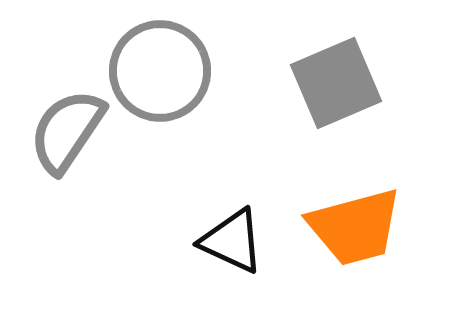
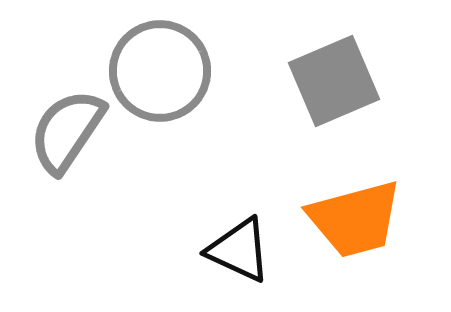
gray square: moved 2 px left, 2 px up
orange trapezoid: moved 8 px up
black triangle: moved 7 px right, 9 px down
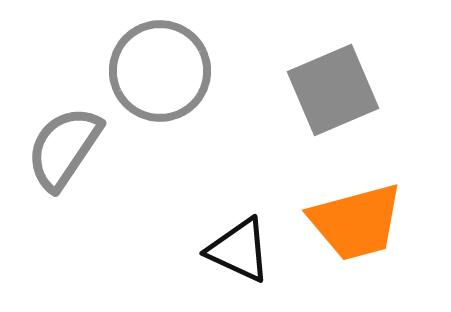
gray square: moved 1 px left, 9 px down
gray semicircle: moved 3 px left, 17 px down
orange trapezoid: moved 1 px right, 3 px down
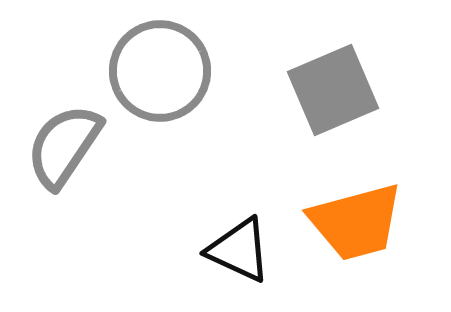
gray semicircle: moved 2 px up
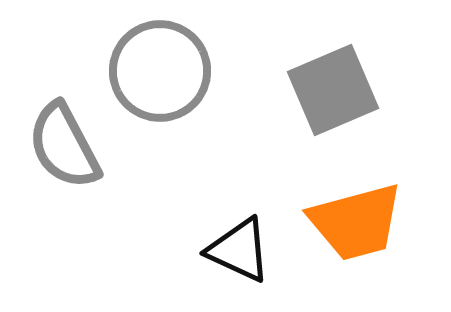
gray semicircle: rotated 62 degrees counterclockwise
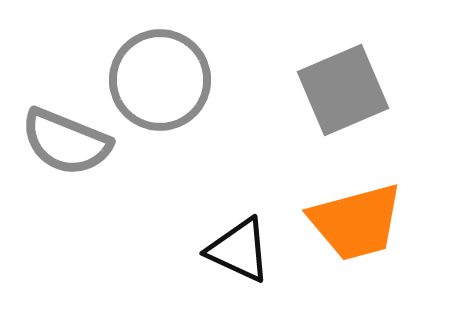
gray circle: moved 9 px down
gray square: moved 10 px right
gray semicircle: moved 2 px right, 4 px up; rotated 40 degrees counterclockwise
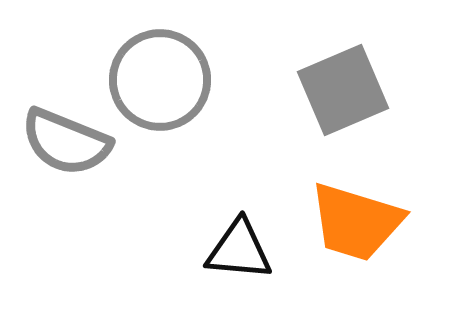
orange trapezoid: rotated 32 degrees clockwise
black triangle: rotated 20 degrees counterclockwise
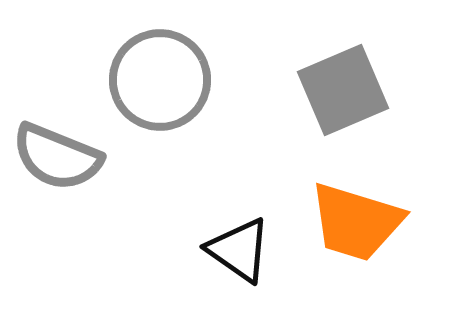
gray semicircle: moved 9 px left, 15 px down
black triangle: rotated 30 degrees clockwise
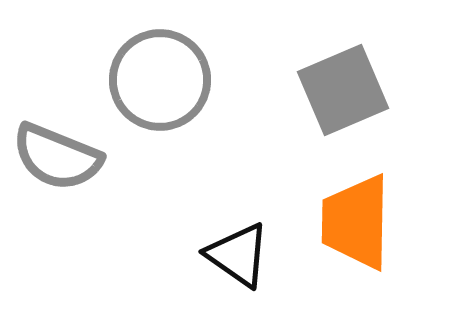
orange trapezoid: rotated 74 degrees clockwise
black triangle: moved 1 px left, 5 px down
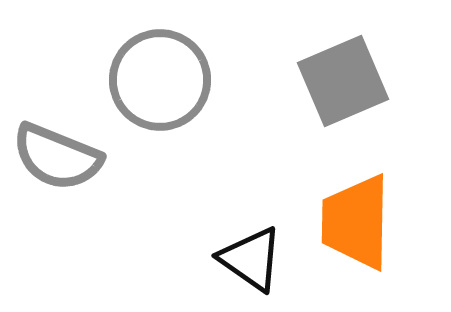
gray square: moved 9 px up
black triangle: moved 13 px right, 4 px down
